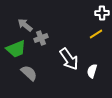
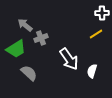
green trapezoid: rotated 10 degrees counterclockwise
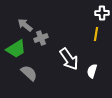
yellow line: rotated 48 degrees counterclockwise
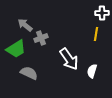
gray semicircle: rotated 18 degrees counterclockwise
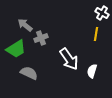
white cross: rotated 32 degrees clockwise
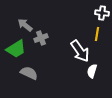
white cross: rotated 24 degrees counterclockwise
yellow line: moved 1 px right
white arrow: moved 11 px right, 8 px up
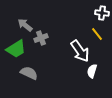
yellow line: rotated 48 degrees counterclockwise
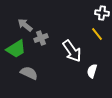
white arrow: moved 8 px left
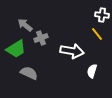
white cross: moved 2 px down
white arrow: rotated 45 degrees counterclockwise
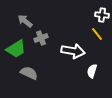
gray arrow: moved 4 px up
white arrow: moved 1 px right
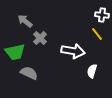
gray cross: moved 1 px left; rotated 24 degrees counterclockwise
green trapezoid: moved 1 px left, 3 px down; rotated 20 degrees clockwise
